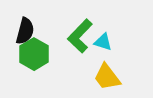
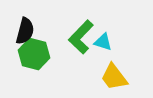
green L-shape: moved 1 px right, 1 px down
green hexagon: rotated 16 degrees counterclockwise
yellow trapezoid: moved 7 px right
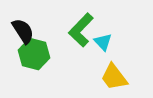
black semicircle: moved 2 px left; rotated 48 degrees counterclockwise
green L-shape: moved 7 px up
cyan triangle: rotated 30 degrees clockwise
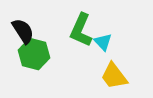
green L-shape: rotated 20 degrees counterclockwise
yellow trapezoid: moved 1 px up
